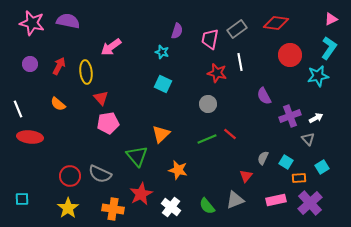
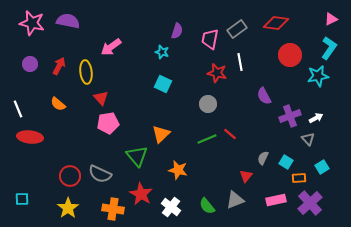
red star at (141, 194): rotated 15 degrees counterclockwise
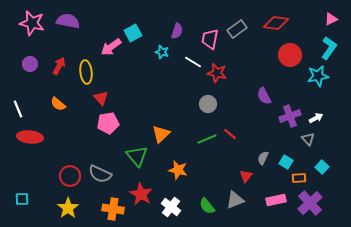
white line at (240, 62): moved 47 px left; rotated 48 degrees counterclockwise
cyan square at (163, 84): moved 30 px left, 51 px up; rotated 36 degrees clockwise
cyan square at (322, 167): rotated 16 degrees counterclockwise
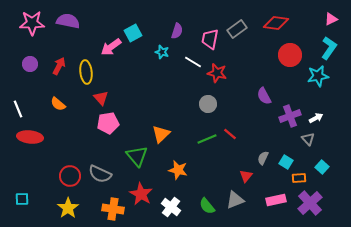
pink star at (32, 23): rotated 15 degrees counterclockwise
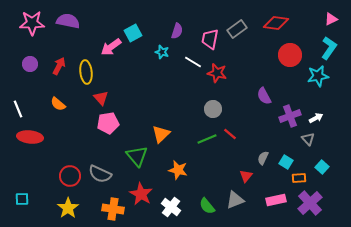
gray circle at (208, 104): moved 5 px right, 5 px down
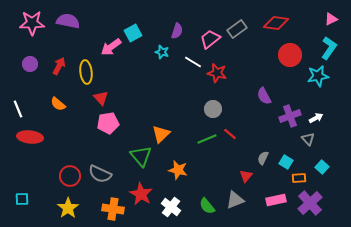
pink trapezoid at (210, 39): rotated 40 degrees clockwise
green triangle at (137, 156): moved 4 px right
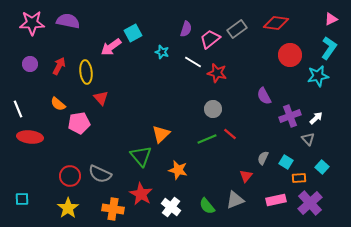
purple semicircle at (177, 31): moved 9 px right, 2 px up
white arrow at (316, 118): rotated 16 degrees counterclockwise
pink pentagon at (108, 123): moved 29 px left
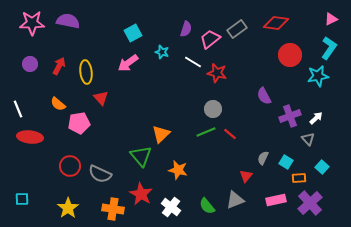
pink arrow at (111, 47): moved 17 px right, 16 px down
green line at (207, 139): moved 1 px left, 7 px up
red circle at (70, 176): moved 10 px up
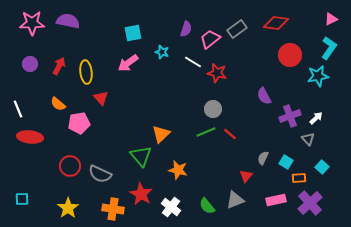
cyan square at (133, 33): rotated 18 degrees clockwise
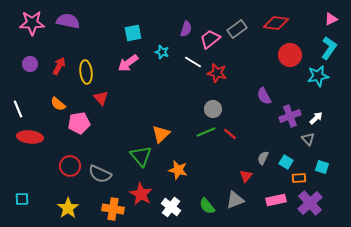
cyan square at (322, 167): rotated 24 degrees counterclockwise
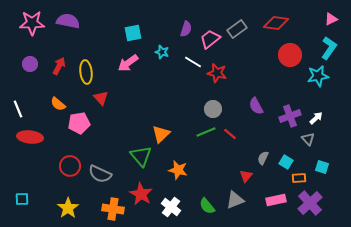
purple semicircle at (264, 96): moved 8 px left, 10 px down
